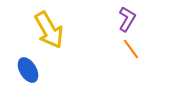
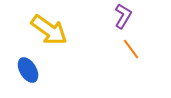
purple L-shape: moved 4 px left, 3 px up
yellow arrow: rotated 24 degrees counterclockwise
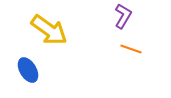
orange line: rotated 35 degrees counterclockwise
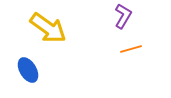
yellow arrow: moved 1 px left, 2 px up
orange line: rotated 35 degrees counterclockwise
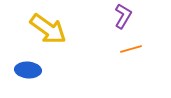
yellow arrow: moved 1 px down
blue ellipse: rotated 55 degrees counterclockwise
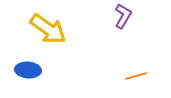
orange line: moved 5 px right, 27 px down
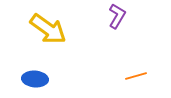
purple L-shape: moved 6 px left
blue ellipse: moved 7 px right, 9 px down
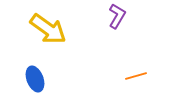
blue ellipse: rotated 65 degrees clockwise
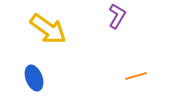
blue ellipse: moved 1 px left, 1 px up
